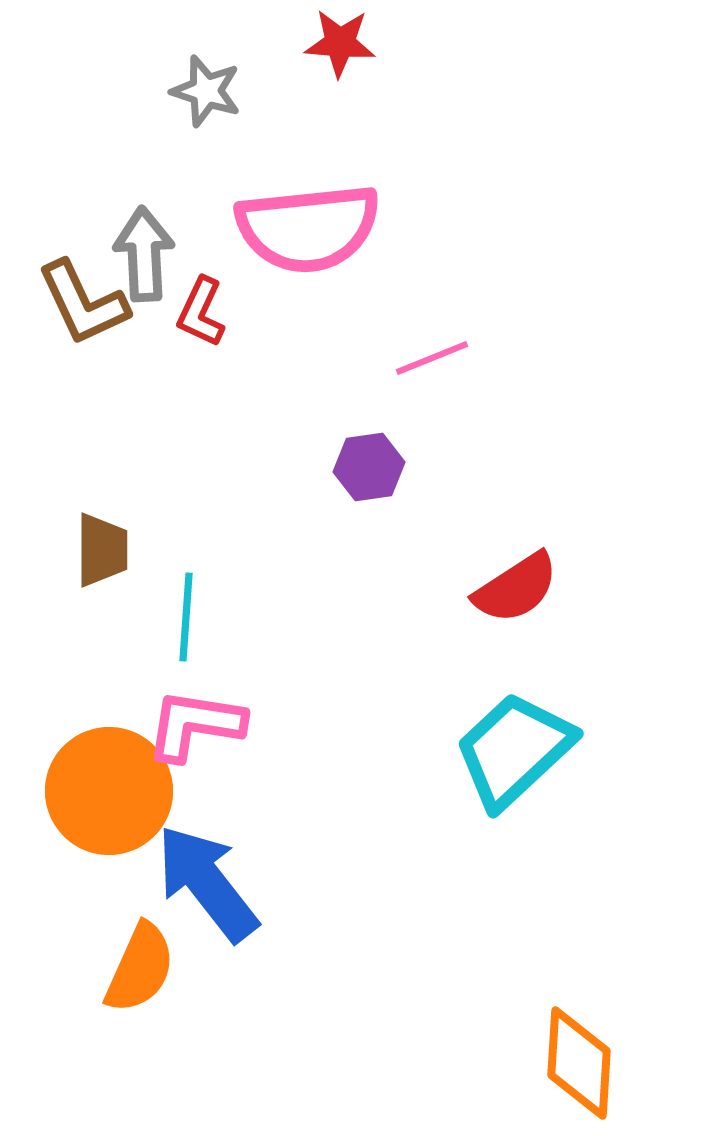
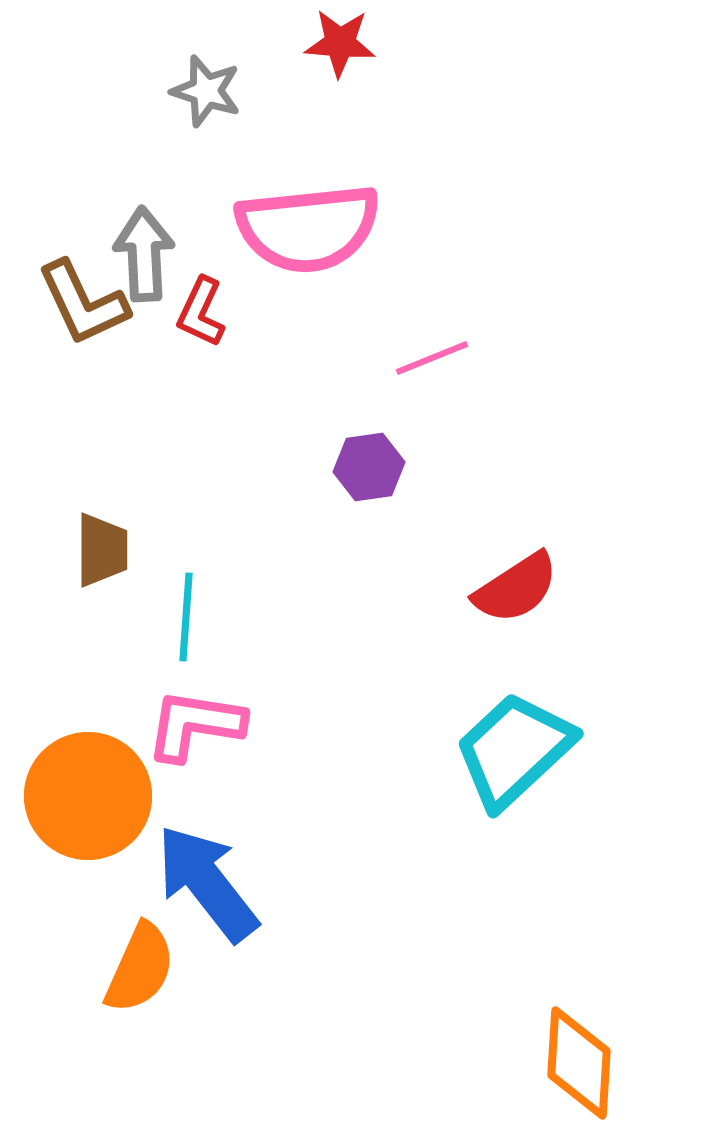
orange circle: moved 21 px left, 5 px down
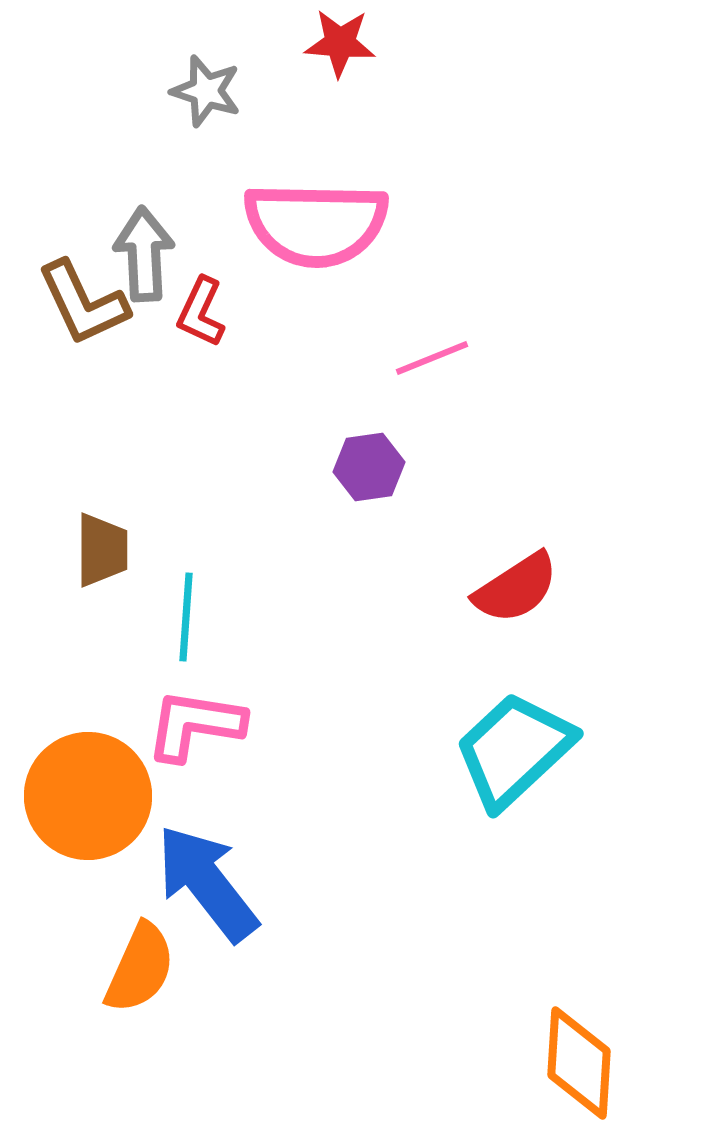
pink semicircle: moved 8 px right, 4 px up; rotated 7 degrees clockwise
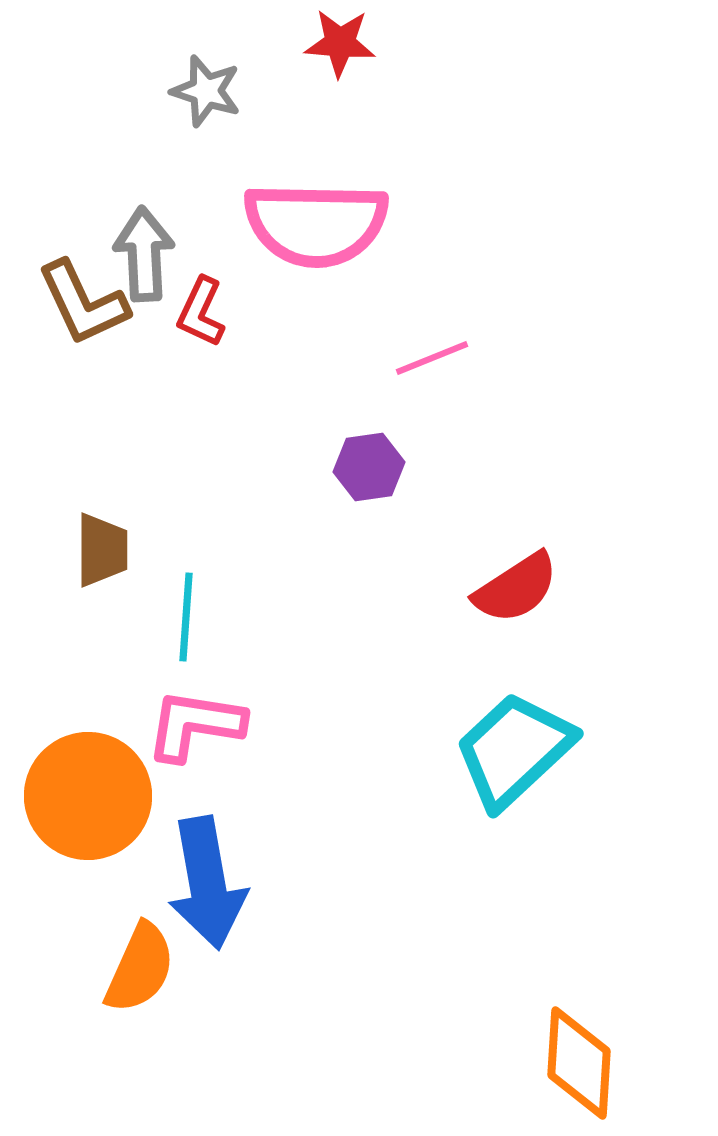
blue arrow: rotated 152 degrees counterclockwise
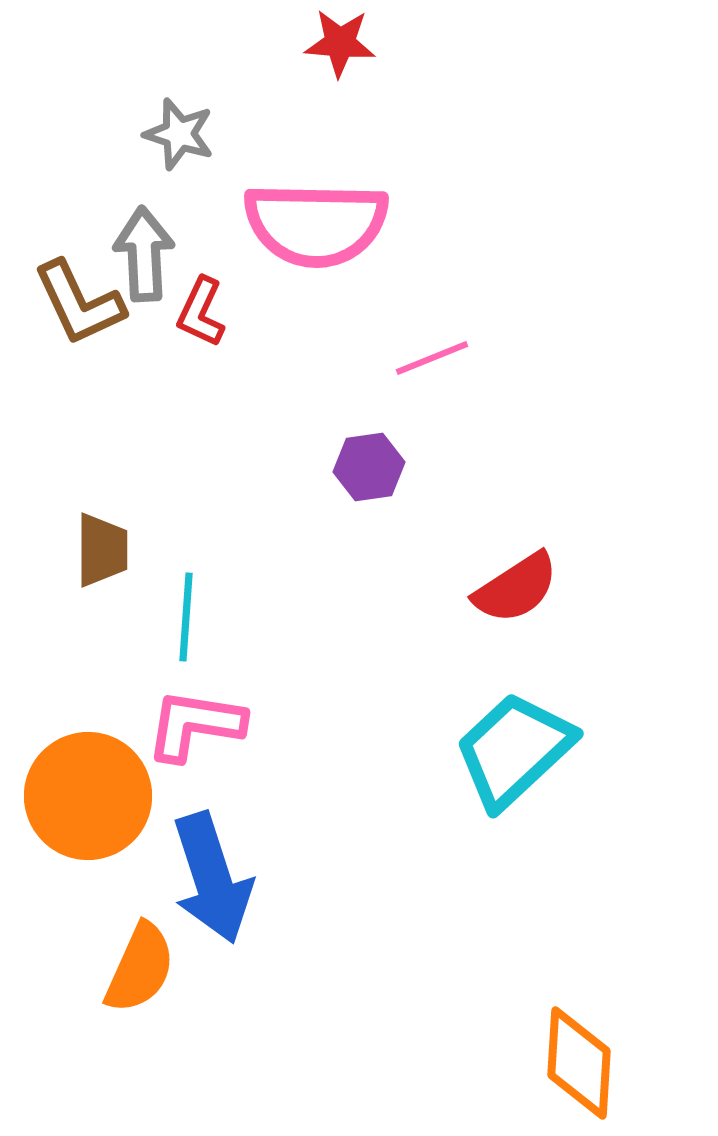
gray star: moved 27 px left, 43 px down
brown L-shape: moved 4 px left
blue arrow: moved 5 px right, 5 px up; rotated 8 degrees counterclockwise
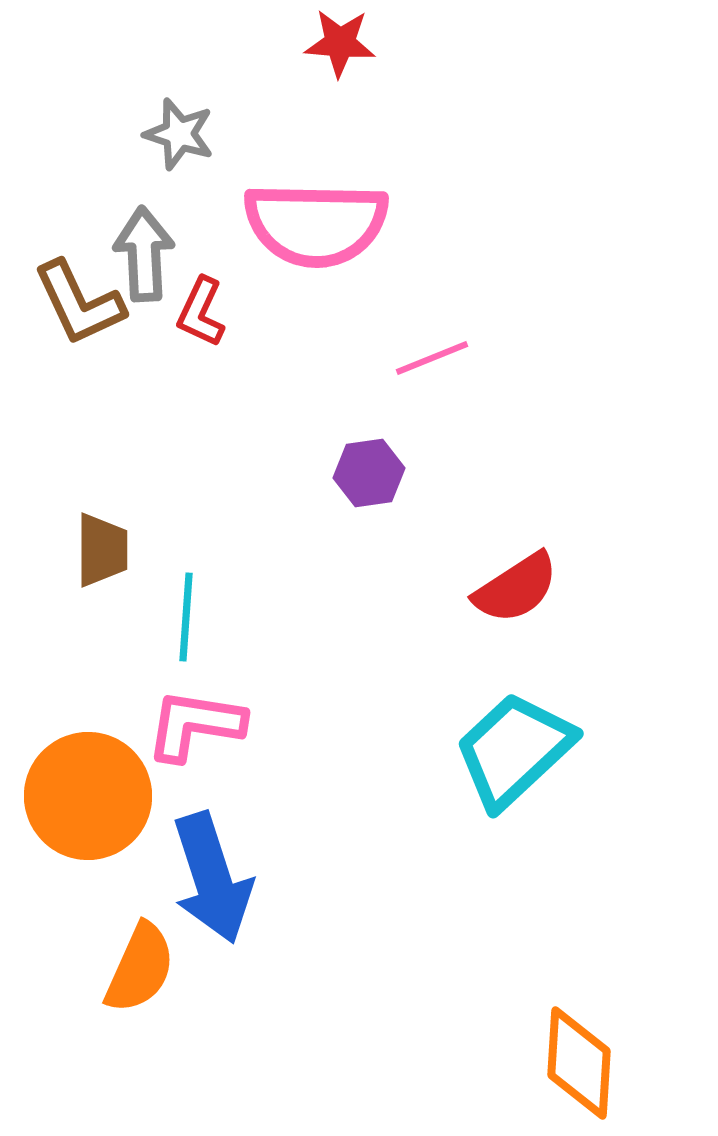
purple hexagon: moved 6 px down
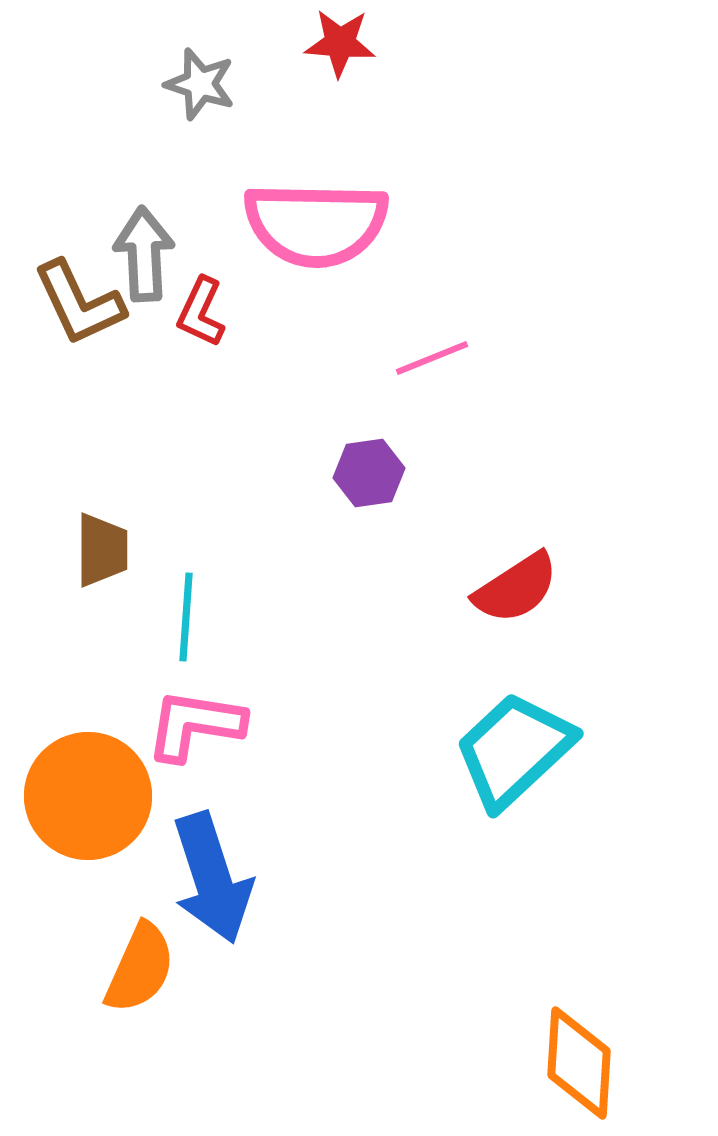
gray star: moved 21 px right, 50 px up
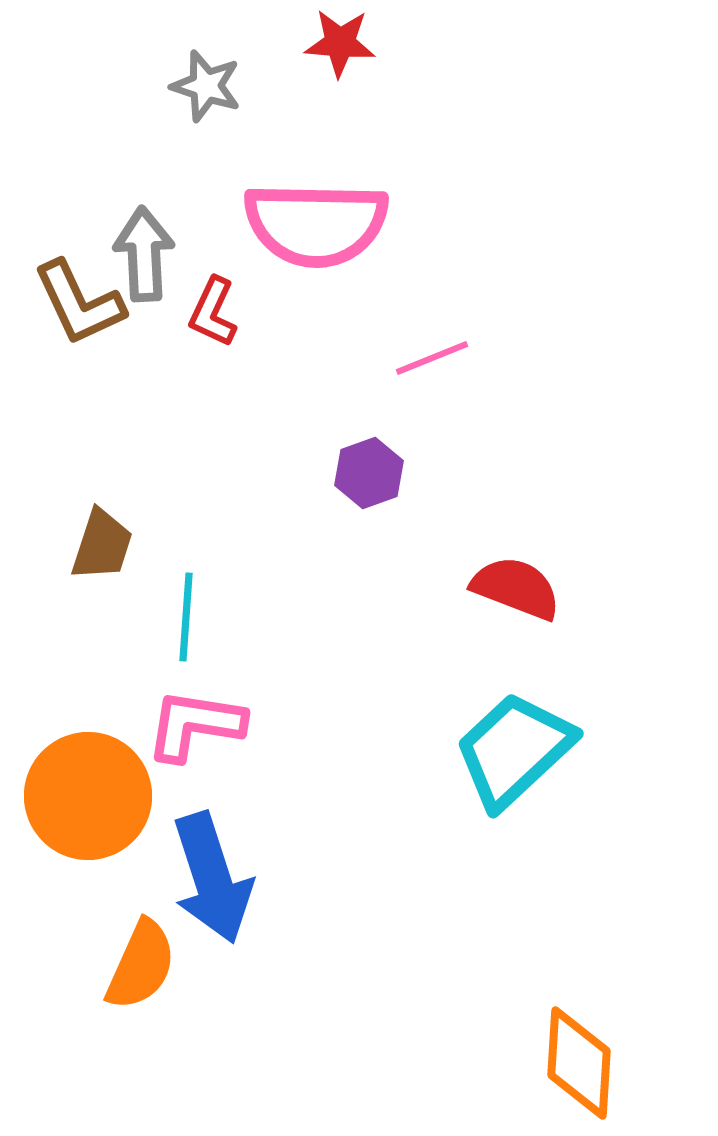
gray star: moved 6 px right, 2 px down
red L-shape: moved 12 px right
purple hexagon: rotated 12 degrees counterclockwise
brown trapezoid: moved 5 px up; rotated 18 degrees clockwise
red semicircle: rotated 126 degrees counterclockwise
orange semicircle: moved 1 px right, 3 px up
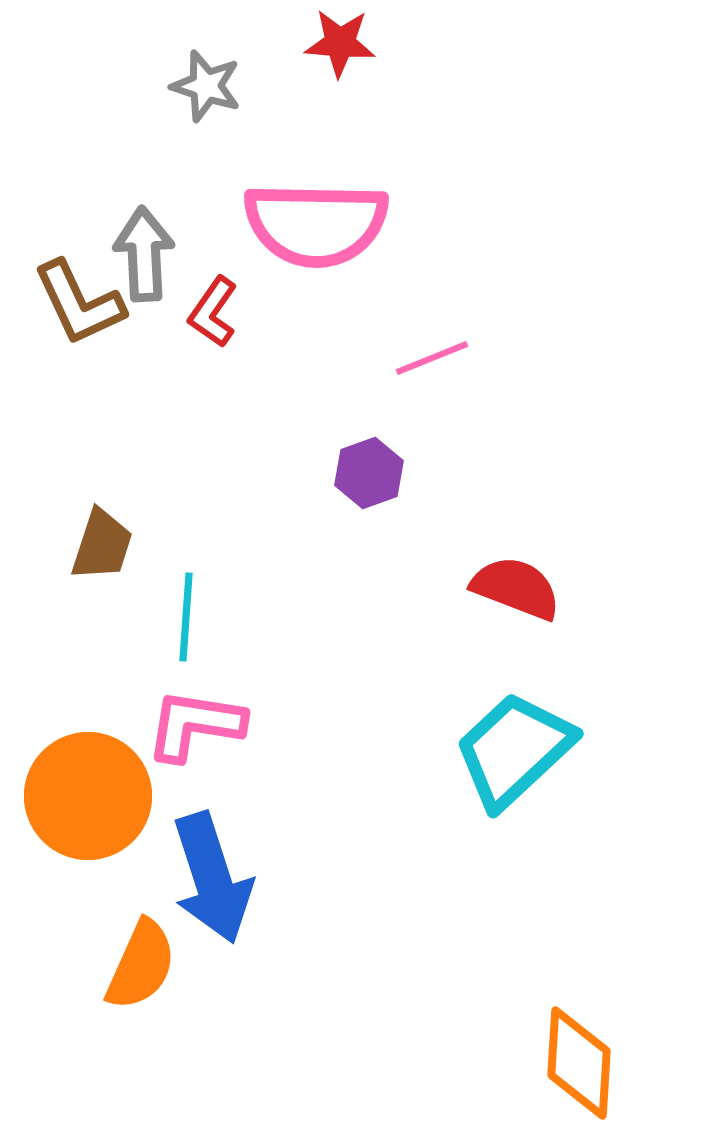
red L-shape: rotated 10 degrees clockwise
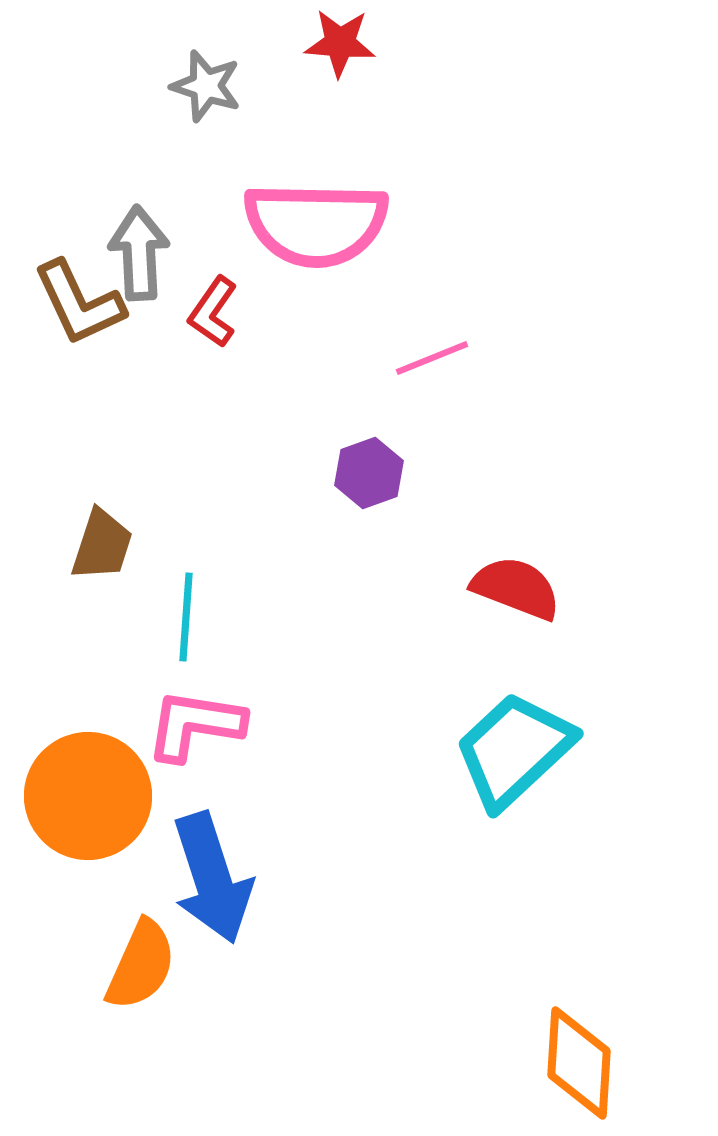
gray arrow: moved 5 px left, 1 px up
